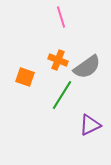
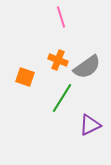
green line: moved 3 px down
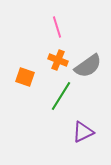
pink line: moved 4 px left, 10 px down
gray semicircle: moved 1 px right, 1 px up
green line: moved 1 px left, 2 px up
purple triangle: moved 7 px left, 7 px down
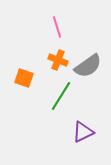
orange square: moved 1 px left, 1 px down
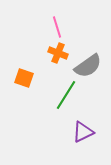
orange cross: moved 7 px up
green line: moved 5 px right, 1 px up
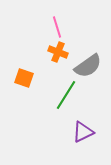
orange cross: moved 1 px up
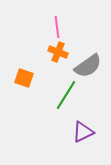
pink line: rotated 10 degrees clockwise
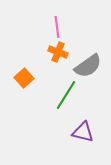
orange square: rotated 30 degrees clockwise
purple triangle: rotated 40 degrees clockwise
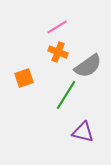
pink line: rotated 65 degrees clockwise
orange square: rotated 24 degrees clockwise
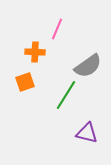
pink line: moved 2 px down; rotated 35 degrees counterclockwise
orange cross: moved 23 px left; rotated 18 degrees counterclockwise
orange square: moved 1 px right, 4 px down
purple triangle: moved 4 px right, 1 px down
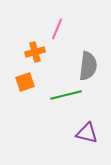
orange cross: rotated 18 degrees counterclockwise
gray semicircle: rotated 48 degrees counterclockwise
green line: rotated 44 degrees clockwise
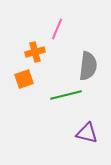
orange square: moved 1 px left, 3 px up
